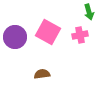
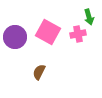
green arrow: moved 5 px down
pink cross: moved 2 px left, 1 px up
brown semicircle: moved 3 px left, 2 px up; rotated 56 degrees counterclockwise
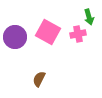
brown semicircle: moved 7 px down
